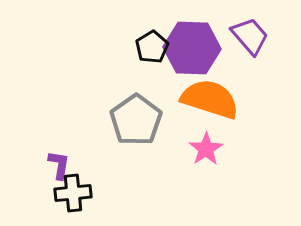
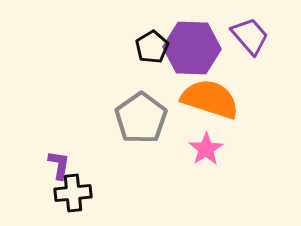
gray pentagon: moved 5 px right, 2 px up
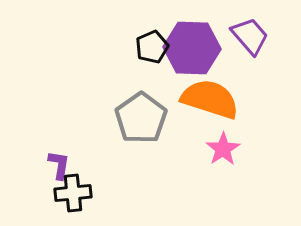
black pentagon: rotated 8 degrees clockwise
pink star: moved 17 px right
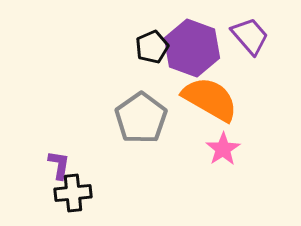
purple hexagon: rotated 18 degrees clockwise
orange semicircle: rotated 12 degrees clockwise
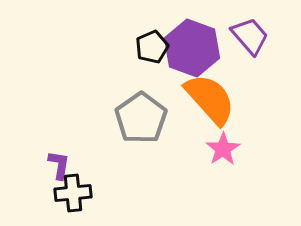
orange semicircle: rotated 18 degrees clockwise
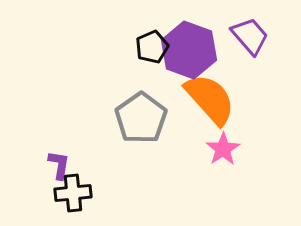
purple hexagon: moved 3 px left, 2 px down
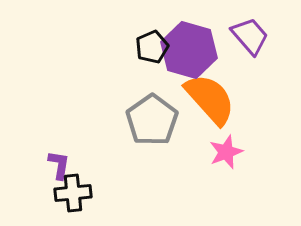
purple hexagon: rotated 4 degrees counterclockwise
gray pentagon: moved 11 px right, 2 px down
pink star: moved 3 px right, 3 px down; rotated 12 degrees clockwise
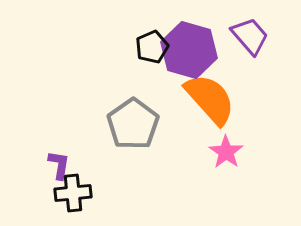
gray pentagon: moved 19 px left, 4 px down
pink star: rotated 16 degrees counterclockwise
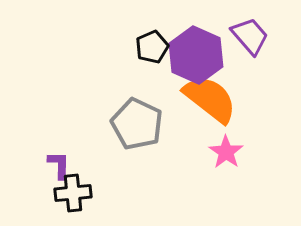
purple hexagon: moved 7 px right, 5 px down; rotated 8 degrees clockwise
orange semicircle: rotated 10 degrees counterclockwise
gray pentagon: moved 4 px right; rotated 12 degrees counterclockwise
purple L-shape: rotated 8 degrees counterclockwise
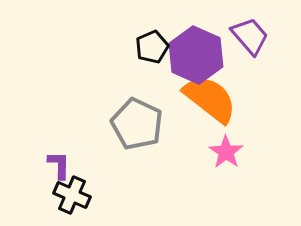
black cross: moved 1 px left, 2 px down; rotated 30 degrees clockwise
